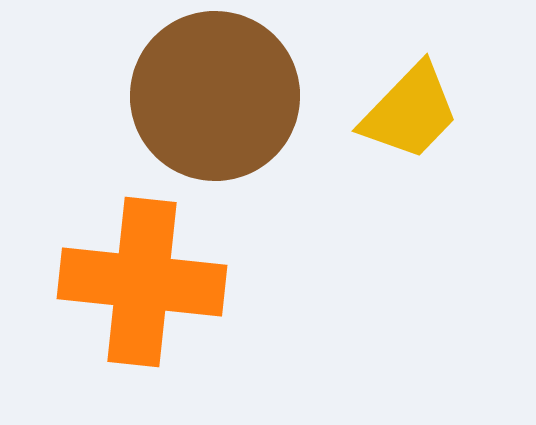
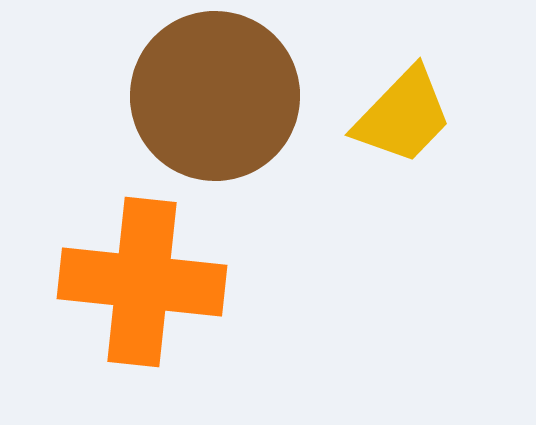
yellow trapezoid: moved 7 px left, 4 px down
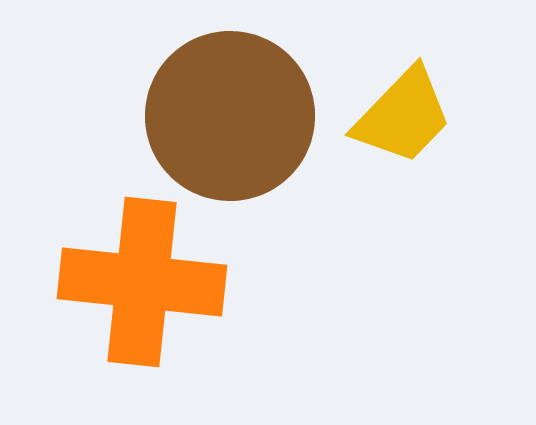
brown circle: moved 15 px right, 20 px down
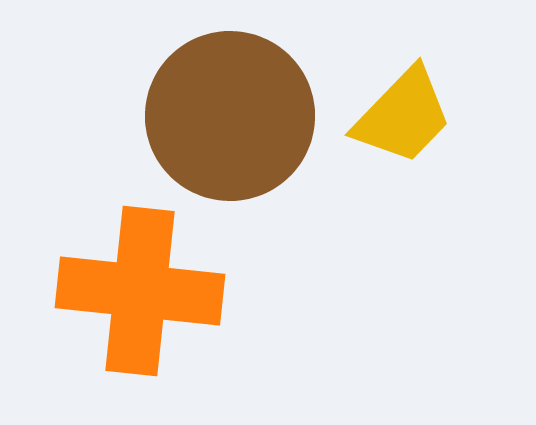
orange cross: moved 2 px left, 9 px down
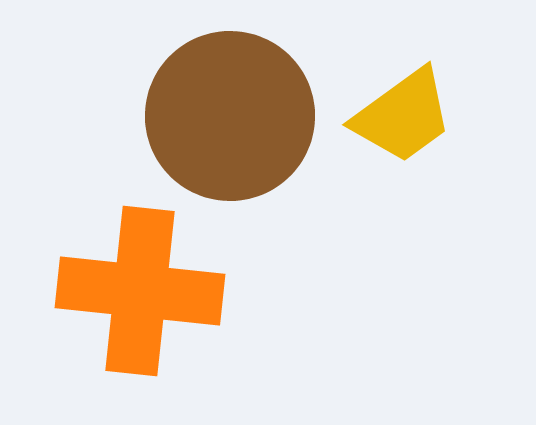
yellow trapezoid: rotated 10 degrees clockwise
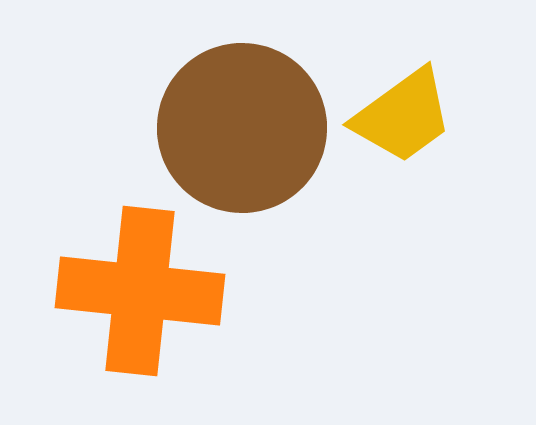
brown circle: moved 12 px right, 12 px down
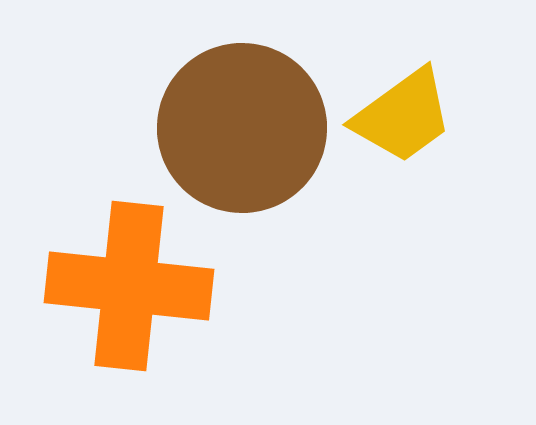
orange cross: moved 11 px left, 5 px up
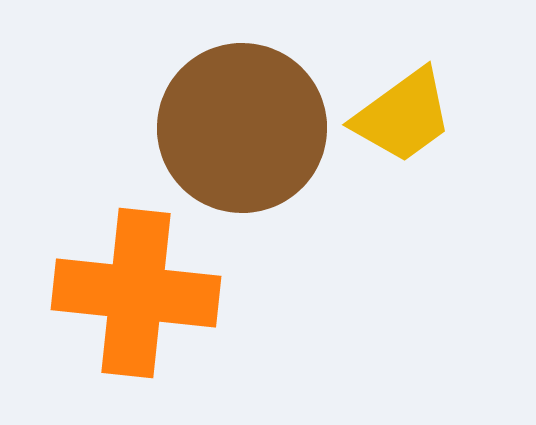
orange cross: moved 7 px right, 7 px down
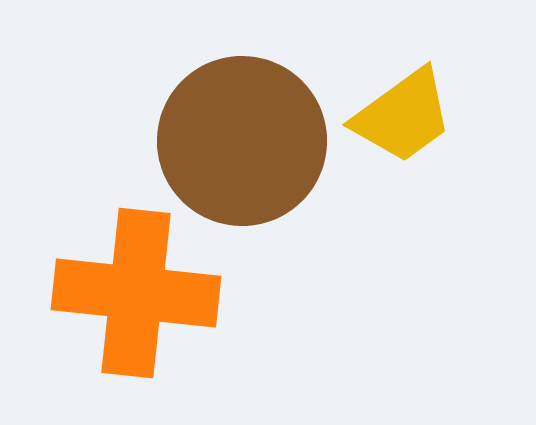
brown circle: moved 13 px down
